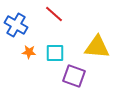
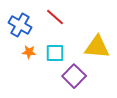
red line: moved 1 px right, 3 px down
blue cross: moved 4 px right
purple square: rotated 25 degrees clockwise
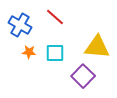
purple square: moved 9 px right
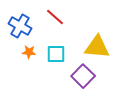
blue cross: moved 1 px down
cyan square: moved 1 px right, 1 px down
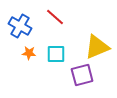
yellow triangle: rotated 28 degrees counterclockwise
orange star: moved 1 px down
purple square: moved 1 px left, 1 px up; rotated 30 degrees clockwise
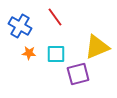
red line: rotated 12 degrees clockwise
purple square: moved 4 px left, 1 px up
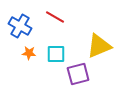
red line: rotated 24 degrees counterclockwise
yellow triangle: moved 2 px right, 1 px up
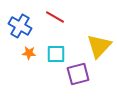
yellow triangle: rotated 24 degrees counterclockwise
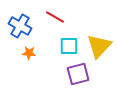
cyan square: moved 13 px right, 8 px up
